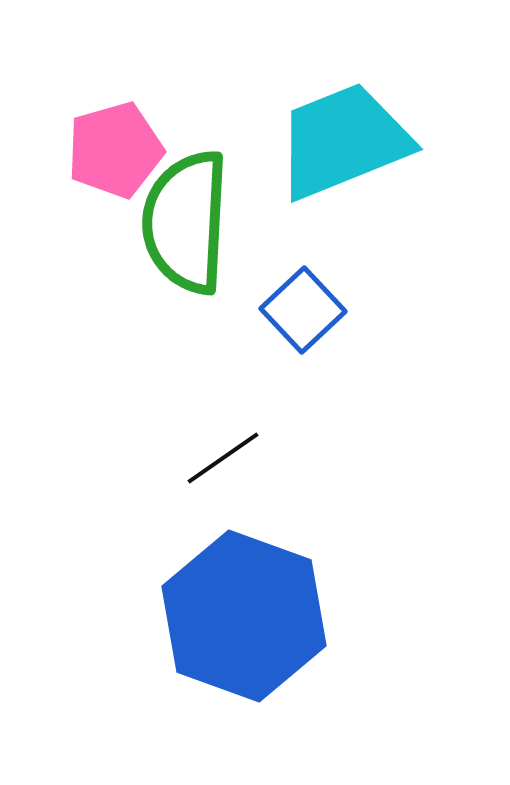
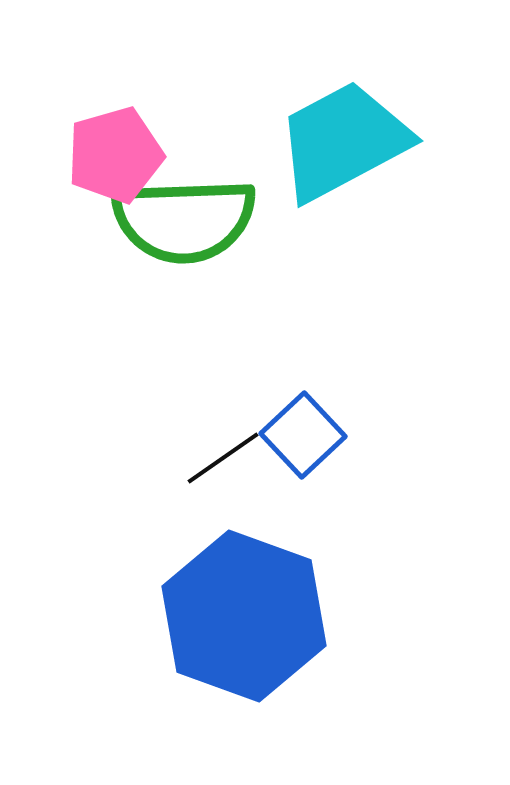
cyan trapezoid: rotated 6 degrees counterclockwise
pink pentagon: moved 5 px down
green semicircle: moved 2 px left, 2 px up; rotated 95 degrees counterclockwise
blue square: moved 125 px down
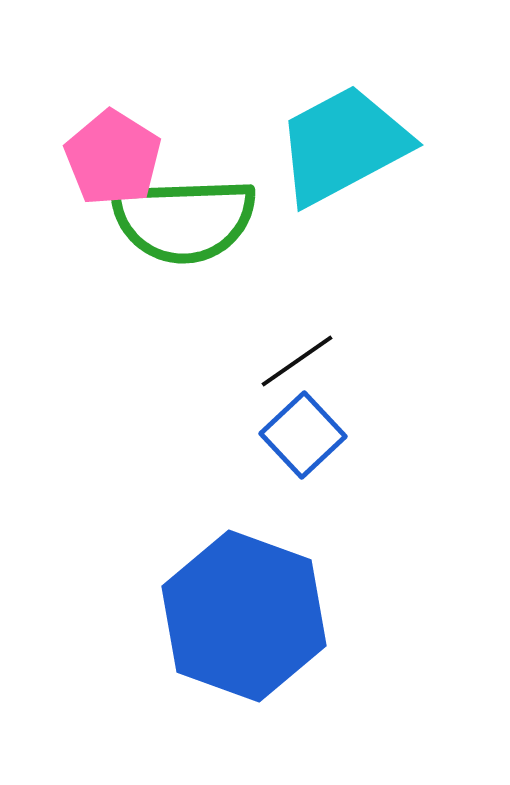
cyan trapezoid: moved 4 px down
pink pentagon: moved 2 px left, 3 px down; rotated 24 degrees counterclockwise
black line: moved 74 px right, 97 px up
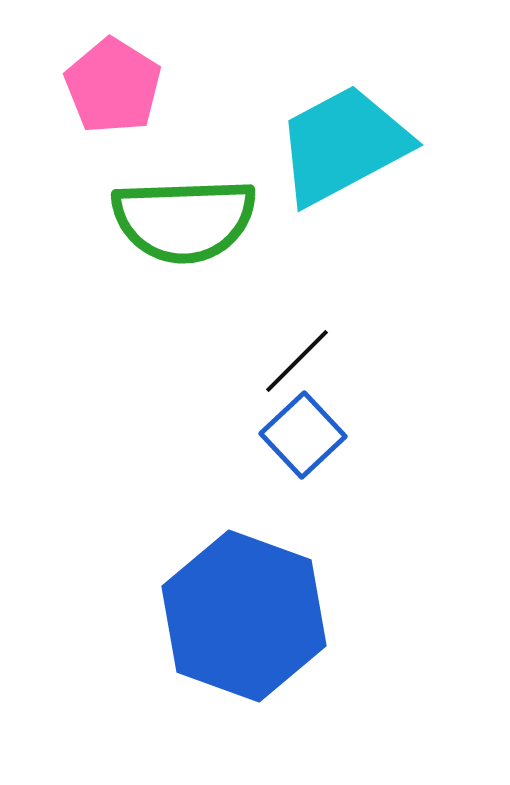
pink pentagon: moved 72 px up
black line: rotated 10 degrees counterclockwise
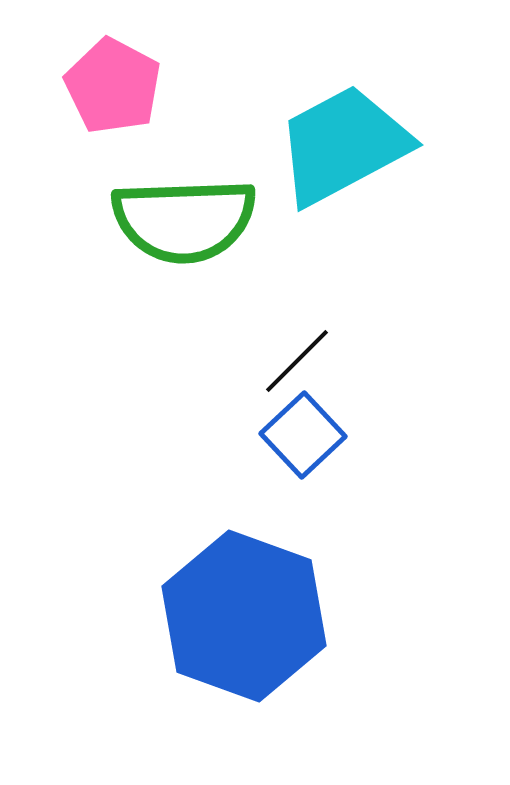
pink pentagon: rotated 4 degrees counterclockwise
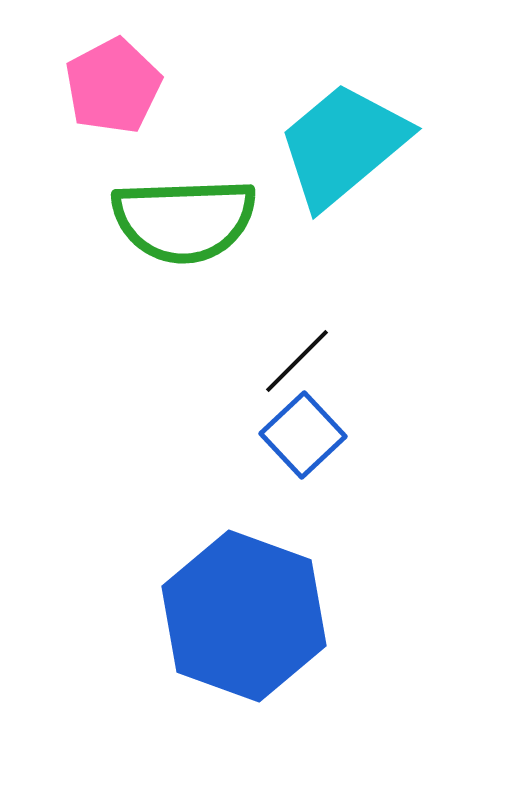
pink pentagon: rotated 16 degrees clockwise
cyan trapezoid: rotated 12 degrees counterclockwise
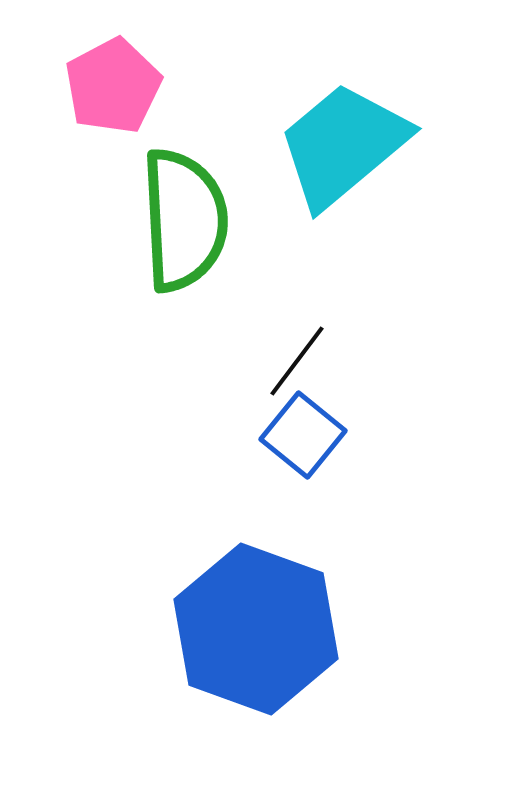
green semicircle: rotated 91 degrees counterclockwise
black line: rotated 8 degrees counterclockwise
blue square: rotated 8 degrees counterclockwise
blue hexagon: moved 12 px right, 13 px down
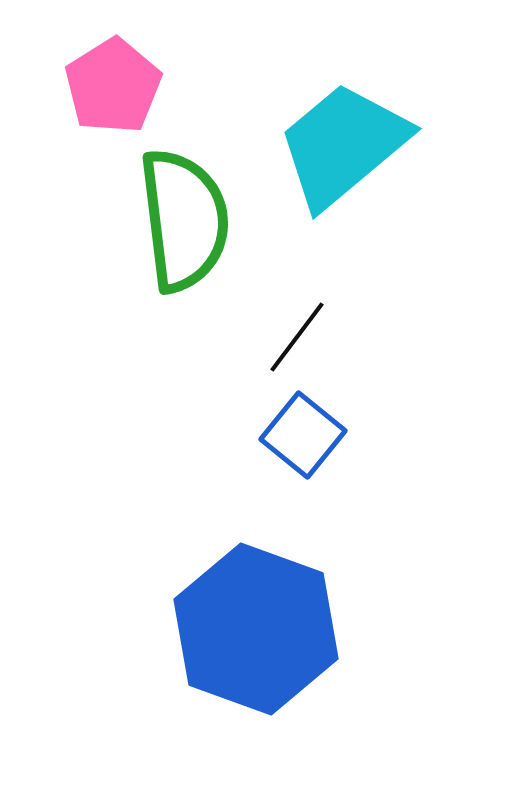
pink pentagon: rotated 4 degrees counterclockwise
green semicircle: rotated 4 degrees counterclockwise
black line: moved 24 px up
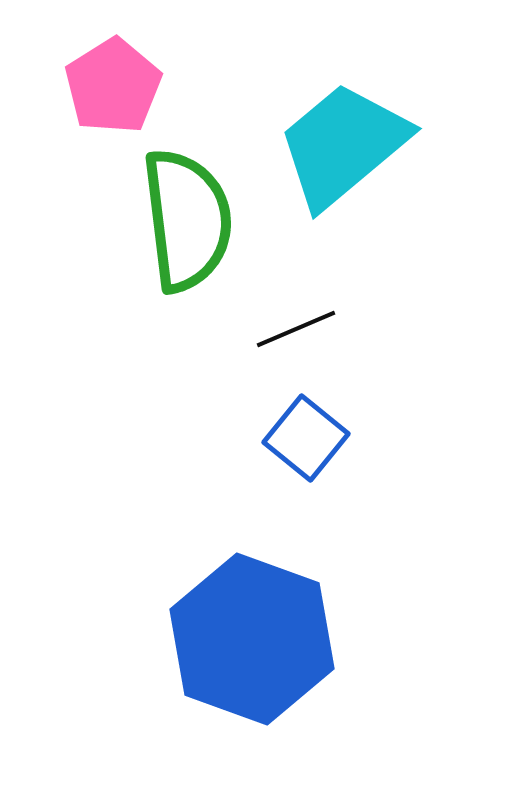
green semicircle: moved 3 px right
black line: moved 1 px left, 8 px up; rotated 30 degrees clockwise
blue square: moved 3 px right, 3 px down
blue hexagon: moved 4 px left, 10 px down
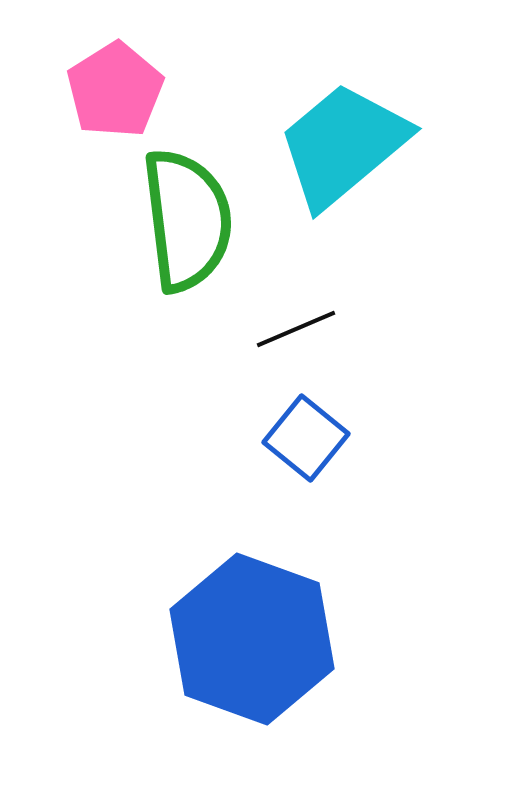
pink pentagon: moved 2 px right, 4 px down
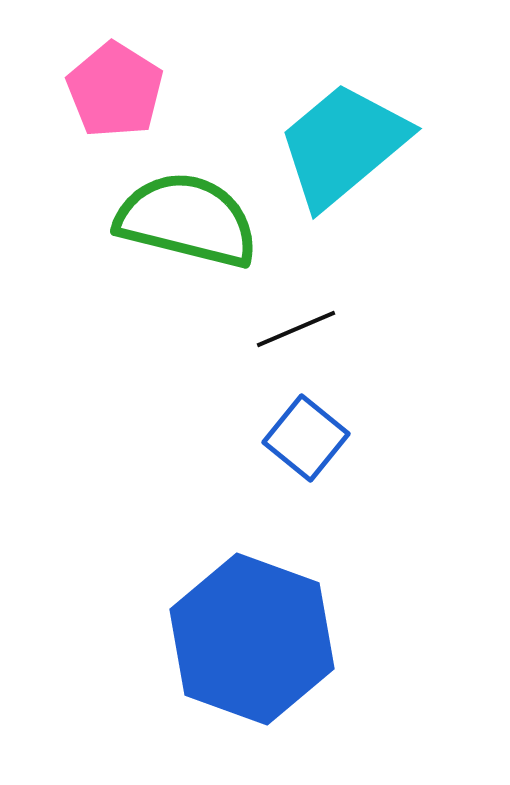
pink pentagon: rotated 8 degrees counterclockwise
green semicircle: rotated 69 degrees counterclockwise
